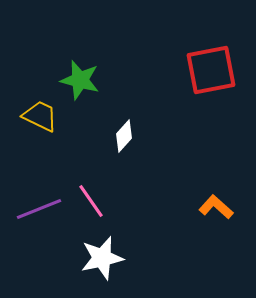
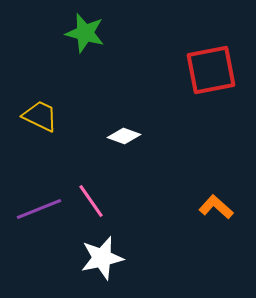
green star: moved 5 px right, 47 px up
white diamond: rotated 68 degrees clockwise
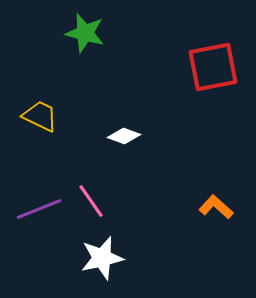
red square: moved 2 px right, 3 px up
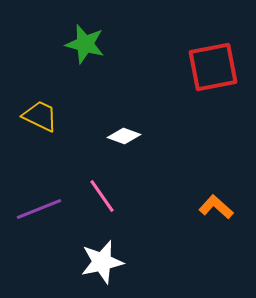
green star: moved 11 px down
pink line: moved 11 px right, 5 px up
white star: moved 4 px down
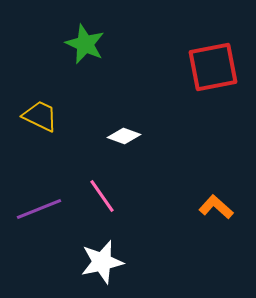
green star: rotated 9 degrees clockwise
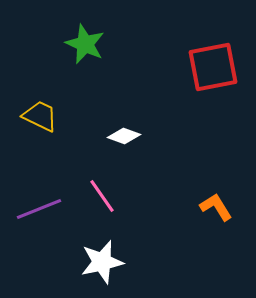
orange L-shape: rotated 16 degrees clockwise
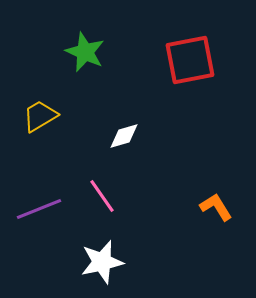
green star: moved 8 px down
red square: moved 23 px left, 7 px up
yellow trapezoid: rotated 57 degrees counterclockwise
white diamond: rotated 36 degrees counterclockwise
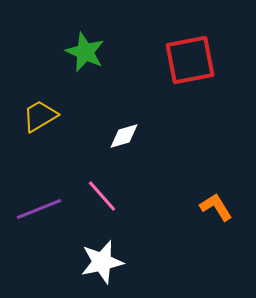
pink line: rotated 6 degrees counterclockwise
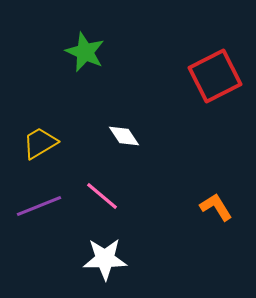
red square: moved 25 px right, 16 px down; rotated 16 degrees counterclockwise
yellow trapezoid: moved 27 px down
white diamond: rotated 72 degrees clockwise
pink line: rotated 9 degrees counterclockwise
purple line: moved 3 px up
white star: moved 3 px right, 3 px up; rotated 12 degrees clockwise
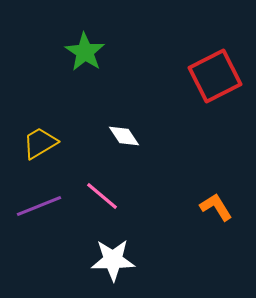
green star: rotated 9 degrees clockwise
white star: moved 8 px right, 1 px down
